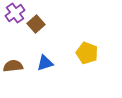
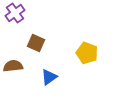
brown square: moved 19 px down; rotated 24 degrees counterclockwise
blue triangle: moved 4 px right, 14 px down; rotated 18 degrees counterclockwise
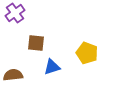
brown square: rotated 18 degrees counterclockwise
brown semicircle: moved 9 px down
blue triangle: moved 3 px right, 10 px up; rotated 18 degrees clockwise
